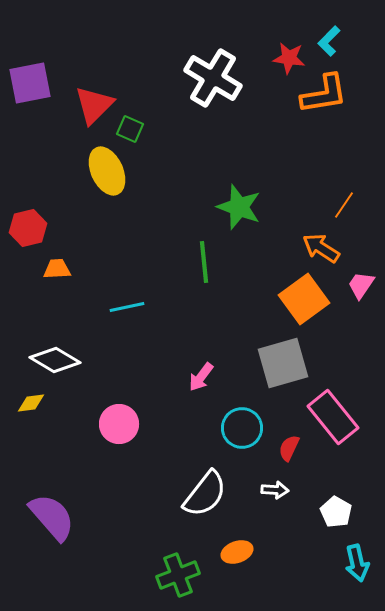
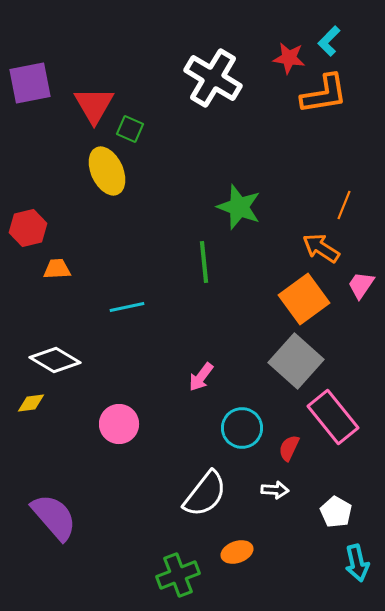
red triangle: rotated 15 degrees counterclockwise
orange line: rotated 12 degrees counterclockwise
gray square: moved 13 px right, 2 px up; rotated 32 degrees counterclockwise
purple semicircle: moved 2 px right
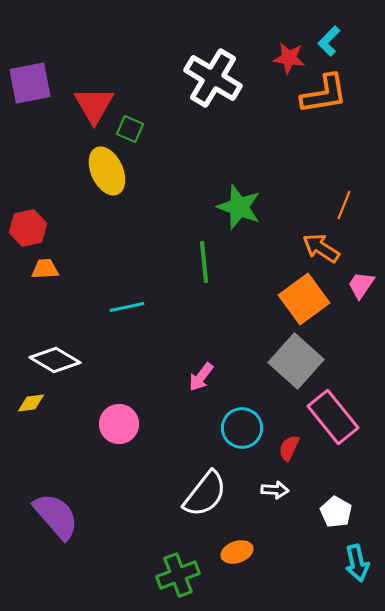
orange trapezoid: moved 12 px left
purple semicircle: moved 2 px right, 1 px up
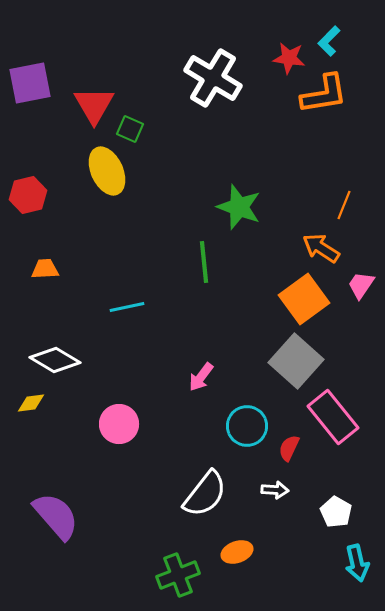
red hexagon: moved 33 px up
cyan circle: moved 5 px right, 2 px up
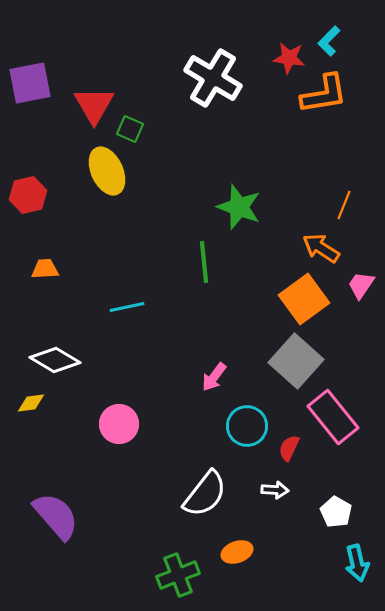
pink arrow: moved 13 px right
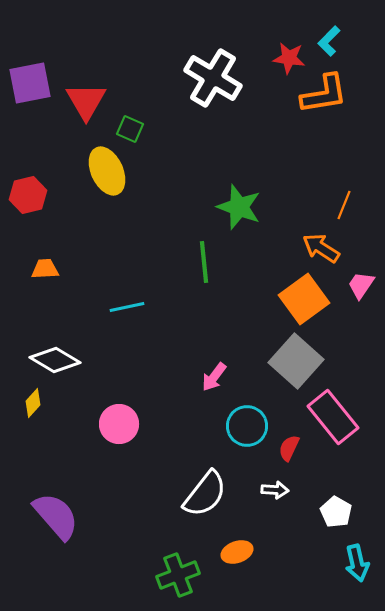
red triangle: moved 8 px left, 4 px up
yellow diamond: moved 2 px right; rotated 40 degrees counterclockwise
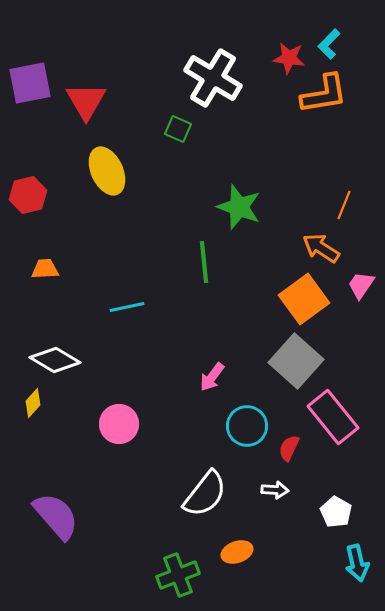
cyan L-shape: moved 3 px down
green square: moved 48 px right
pink arrow: moved 2 px left
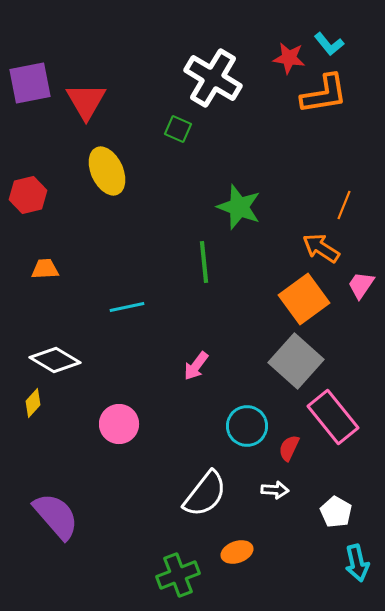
cyan L-shape: rotated 84 degrees counterclockwise
pink arrow: moved 16 px left, 11 px up
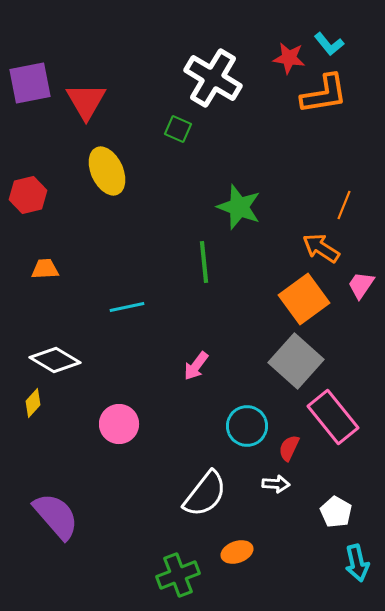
white arrow: moved 1 px right, 6 px up
